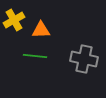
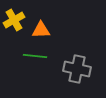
gray cross: moved 7 px left, 10 px down
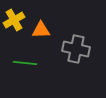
green line: moved 10 px left, 7 px down
gray cross: moved 1 px left, 20 px up
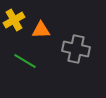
green line: moved 2 px up; rotated 25 degrees clockwise
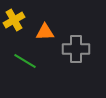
orange triangle: moved 4 px right, 2 px down
gray cross: rotated 12 degrees counterclockwise
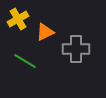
yellow cross: moved 4 px right, 1 px up
orange triangle: rotated 24 degrees counterclockwise
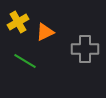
yellow cross: moved 3 px down
gray cross: moved 9 px right
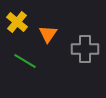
yellow cross: moved 1 px left; rotated 20 degrees counterclockwise
orange triangle: moved 3 px right, 2 px down; rotated 30 degrees counterclockwise
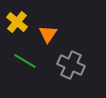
gray cross: moved 14 px left, 16 px down; rotated 24 degrees clockwise
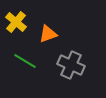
yellow cross: moved 1 px left
orange triangle: rotated 36 degrees clockwise
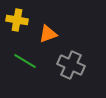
yellow cross: moved 1 px right, 2 px up; rotated 30 degrees counterclockwise
